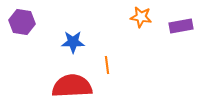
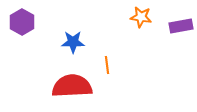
purple hexagon: rotated 20 degrees clockwise
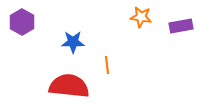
red semicircle: moved 3 px left; rotated 9 degrees clockwise
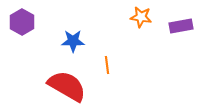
blue star: moved 1 px up
red semicircle: moved 2 px left; rotated 24 degrees clockwise
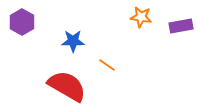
orange line: rotated 48 degrees counterclockwise
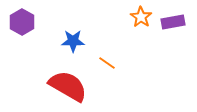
orange star: rotated 25 degrees clockwise
purple rectangle: moved 8 px left, 4 px up
orange line: moved 2 px up
red semicircle: moved 1 px right
